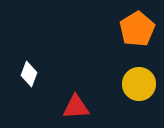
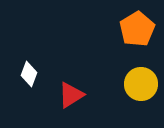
yellow circle: moved 2 px right
red triangle: moved 5 px left, 12 px up; rotated 28 degrees counterclockwise
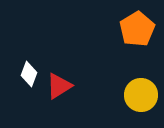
yellow circle: moved 11 px down
red triangle: moved 12 px left, 9 px up
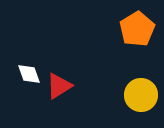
white diamond: rotated 40 degrees counterclockwise
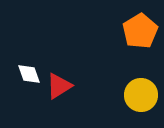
orange pentagon: moved 3 px right, 2 px down
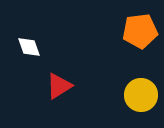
orange pentagon: rotated 24 degrees clockwise
white diamond: moved 27 px up
